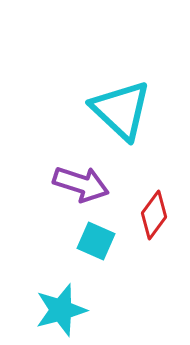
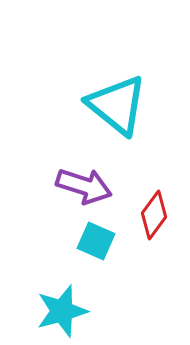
cyan triangle: moved 4 px left, 5 px up; rotated 4 degrees counterclockwise
purple arrow: moved 3 px right, 2 px down
cyan star: moved 1 px right, 1 px down
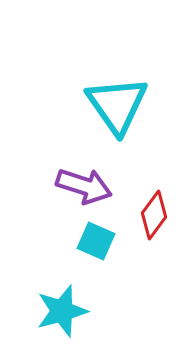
cyan triangle: rotated 16 degrees clockwise
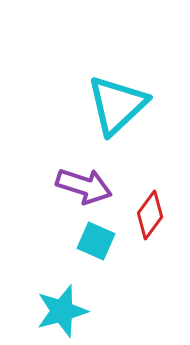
cyan triangle: rotated 22 degrees clockwise
red diamond: moved 4 px left
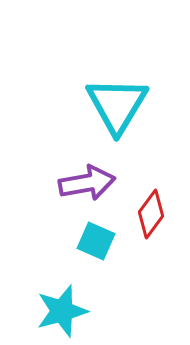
cyan triangle: rotated 16 degrees counterclockwise
purple arrow: moved 3 px right, 3 px up; rotated 28 degrees counterclockwise
red diamond: moved 1 px right, 1 px up
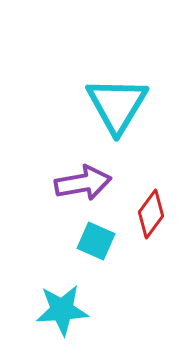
purple arrow: moved 4 px left
cyan star: moved 1 px up; rotated 12 degrees clockwise
